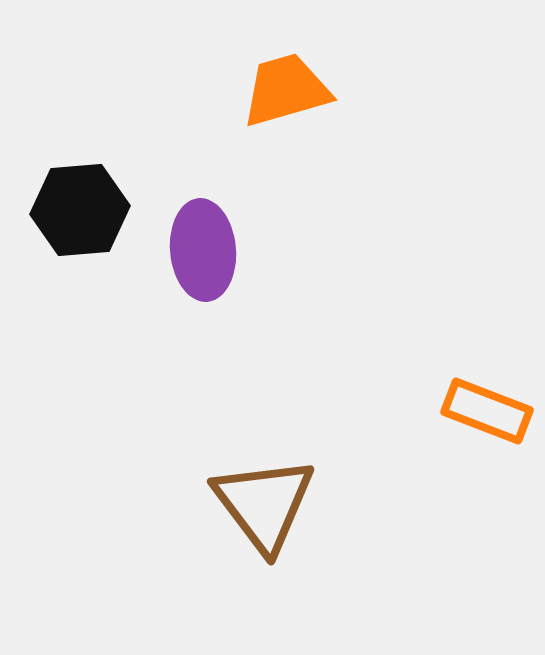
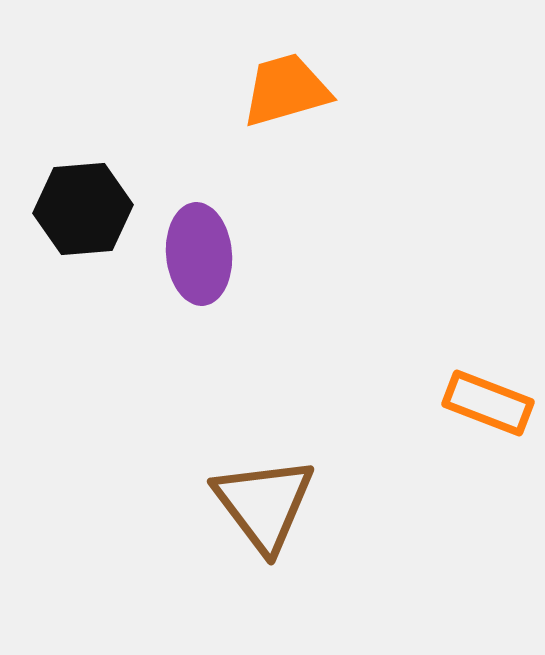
black hexagon: moved 3 px right, 1 px up
purple ellipse: moved 4 px left, 4 px down
orange rectangle: moved 1 px right, 8 px up
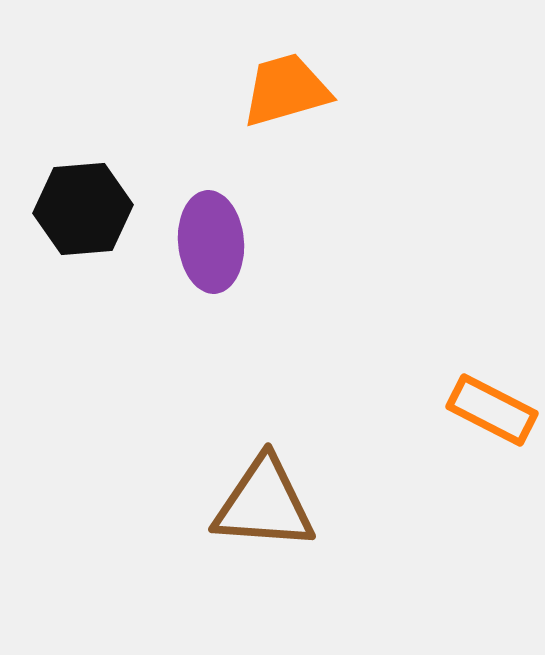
purple ellipse: moved 12 px right, 12 px up
orange rectangle: moved 4 px right, 7 px down; rotated 6 degrees clockwise
brown triangle: rotated 49 degrees counterclockwise
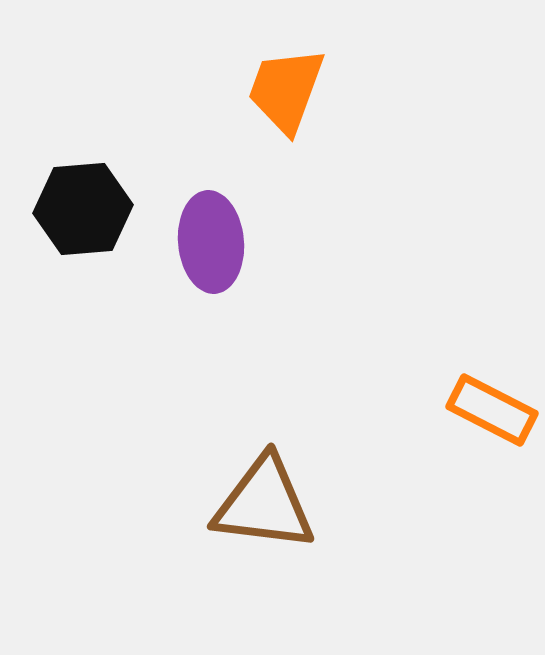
orange trapezoid: rotated 54 degrees counterclockwise
brown triangle: rotated 3 degrees clockwise
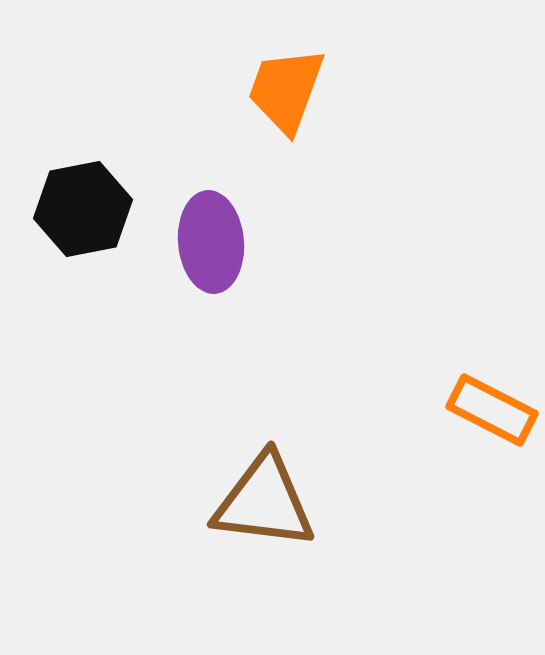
black hexagon: rotated 6 degrees counterclockwise
brown triangle: moved 2 px up
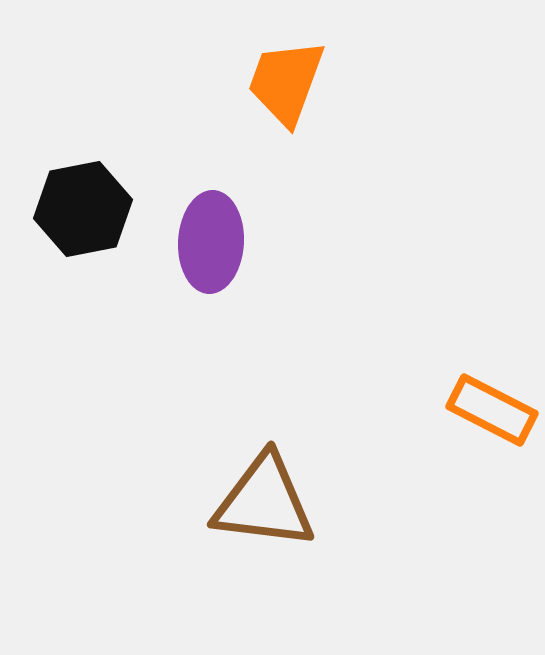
orange trapezoid: moved 8 px up
purple ellipse: rotated 8 degrees clockwise
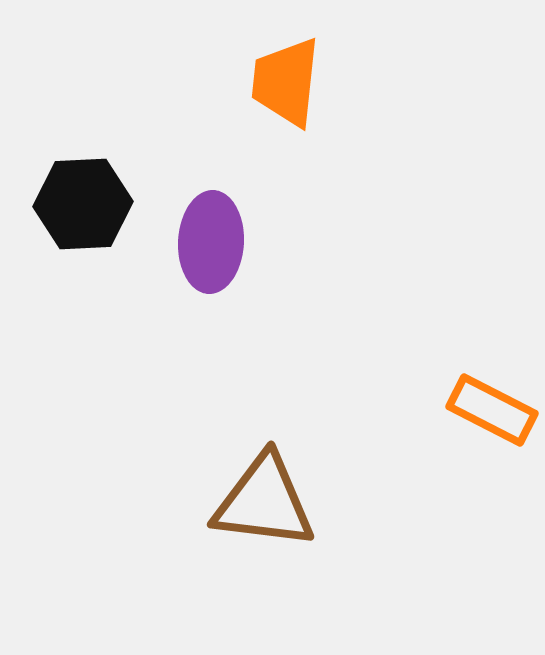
orange trapezoid: rotated 14 degrees counterclockwise
black hexagon: moved 5 px up; rotated 8 degrees clockwise
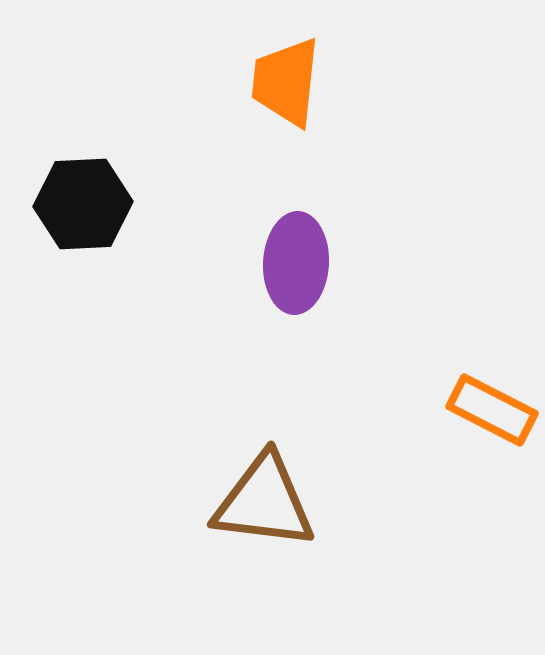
purple ellipse: moved 85 px right, 21 px down
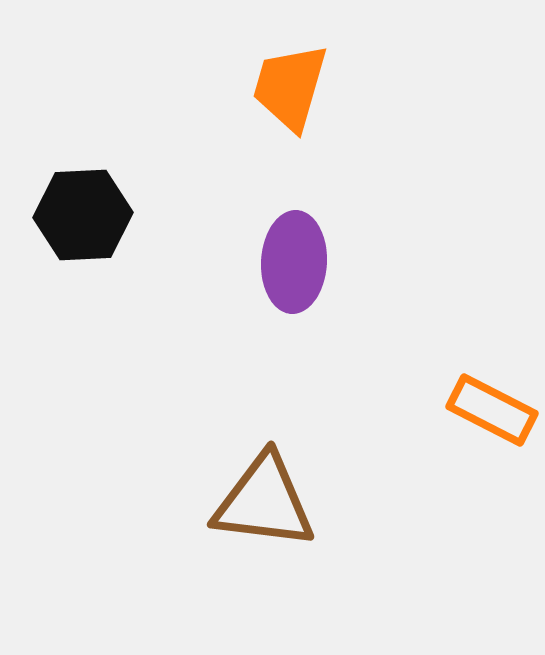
orange trapezoid: moved 4 px right, 5 px down; rotated 10 degrees clockwise
black hexagon: moved 11 px down
purple ellipse: moved 2 px left, 1 px up
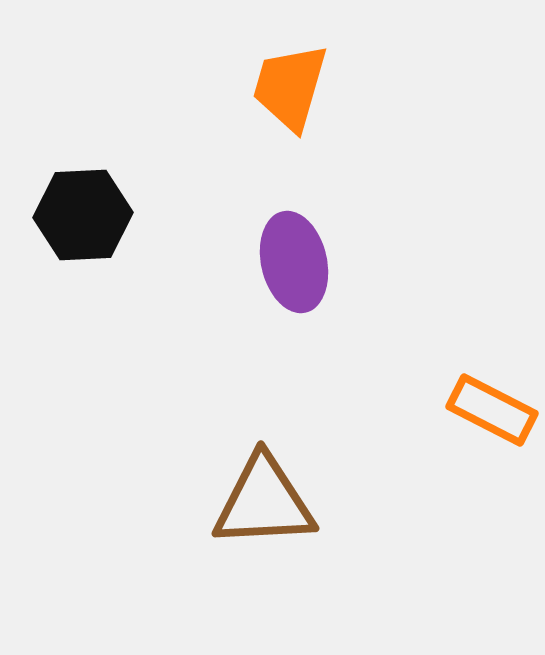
purple ellipse: rotated 16 degrees counterclockwise
brown triangle: rotated 10 degrees counterclockwise
